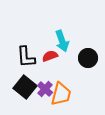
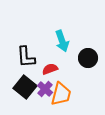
red semicircle: moved 13 px down
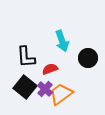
orange trapezoid: rotated 140 degrees counterclockwise
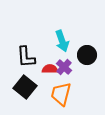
black circle: moved 1 px left, 3 px up
red semicircle: rotated 21 degrees clockwise
purple cross: moved 19 px right, 22 px up
orange trapezoid: rotated 40 degrees counterclockwise
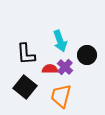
cyan arrow: moved 2 px left
black L-shape: moved 3 px up
purple cross: moved 1 px right
orange trapezoid: moved 2 px down
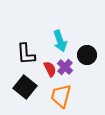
red semicircle: rotated 63 degrees clockwise
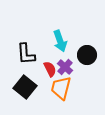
orange trapezoid: moved 8 px up
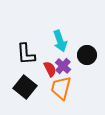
purple cross: moved 2 px left, 1 px up
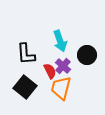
red semicircle: moved 2 px down
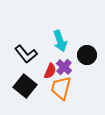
black L-shape: rotated 35 degrees counterclockwise
purple cross: moved 1 px right, 1 px down
red semicircle: rotated 49 degrees clockwise
black square: moved 1 px up
